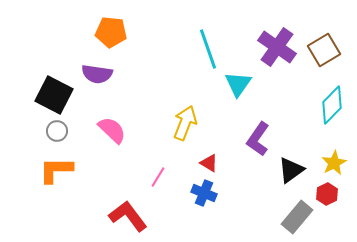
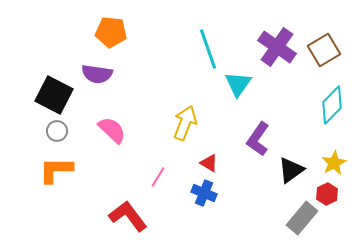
gray rectangle: moved 5 px right, 1 px down
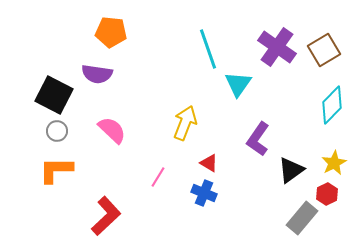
red L-shape: moved 22 px left; rotated 84 degrees clockwise
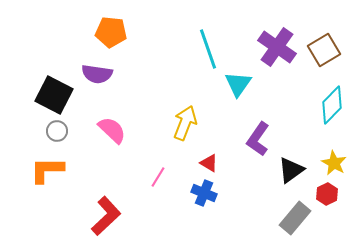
yellow star: rotated 15 degrees counterclockwise
orange L-shape: moved 9 px left
gray rectangle: moved 7 px left
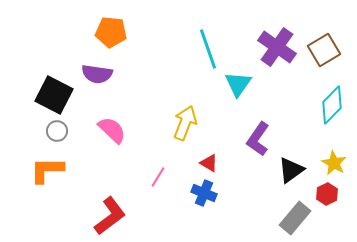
red L-shape: moved 4 px right; rotated 6 degrees clockwise
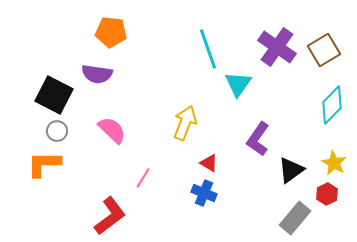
orange L-shape: moved 3 px left, 6 px up
pink line: moved 15 px left, 1 px down
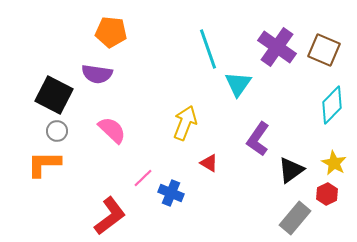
brown square: rotated 36 degrees counterclockwise
pink line: rotated 15 degrees clockwise
blue cross: moved 33 px left
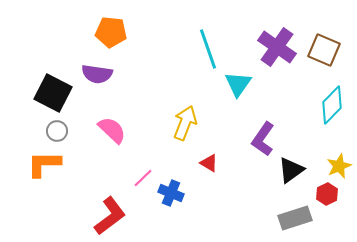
black square: moved 1 px left, 2 px up
purple L-shape: moved 5 px right
yellow star: moved 5 px right, 3 px down; rotated 20 degrees clockwise
gray rectangle: rotated 32 degrees clockwise
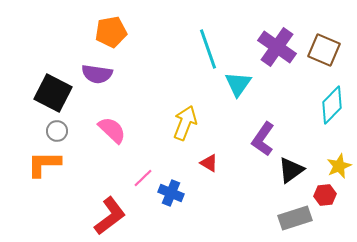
orange pentagon: rotated 16 degrees counterclockwise
red hexagon: moved 2 px left, 1 px down; rotated 20 degrees clockwise
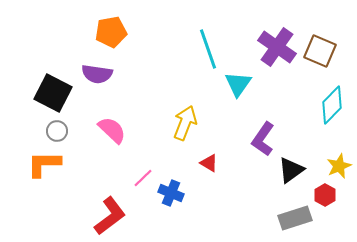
brown square: moved 4 px left, 1 px down
red hexagon: rotated 25 degrees counterclockwise
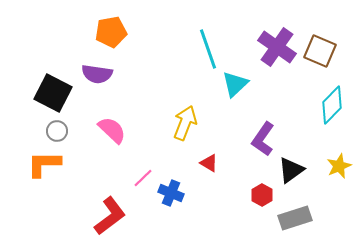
cyan triangle: moved 3 px left; rotated 12 degrees clockwise
red hexagon: moved 63 px left
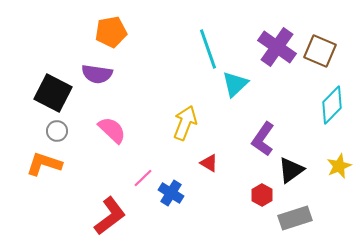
orange L-shape: rotated 18 degrees clockwise
blue cross: rotated 10 degrees clockwise
